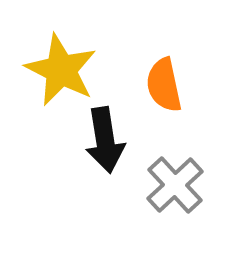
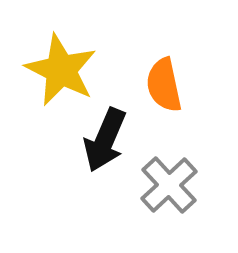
black arrow: rotated 32 degrees clockwise
gray cross: moved 6 px left
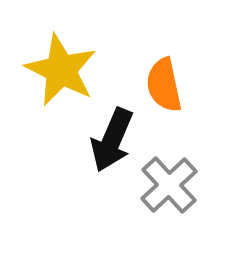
black arrow: moved 7 px right
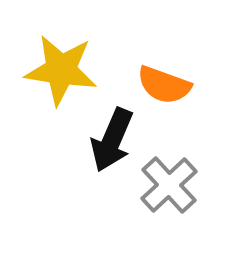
yellow star: rotated 18 degrees counterclockwise
orange semicircle: rotated 58 degrees counterclockwise
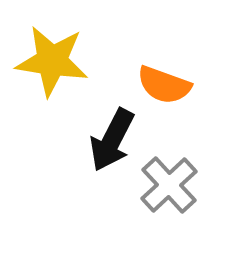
yellow star: moved 9 px left, 9 px up
black arrow: rotated 4 degrees clockwise
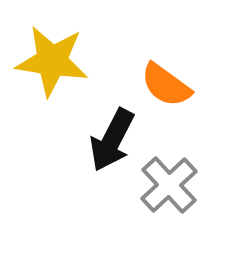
orange semicircle: moved 2 px right; rotated 16 degrees clockwise
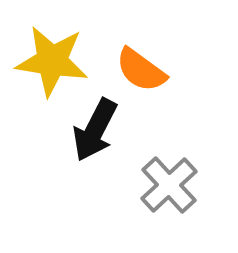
orange semicircle: moved 25 px left, 15 px up
black arrow: moved 17 px left, 10 px up
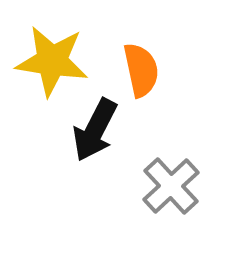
orange semicircle: rotated 138 degrees counterclockwise
gray cross: moved 2 px right, 1 px down
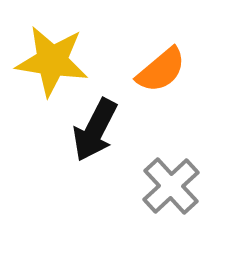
orange semicircle: moved 20 px right; rotated 62 degrees clockwise
